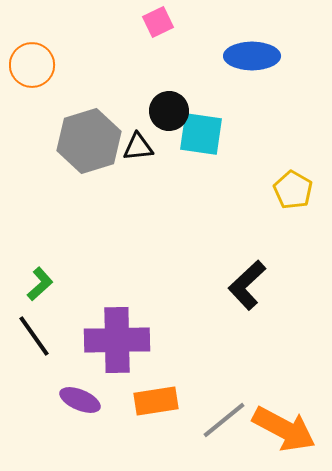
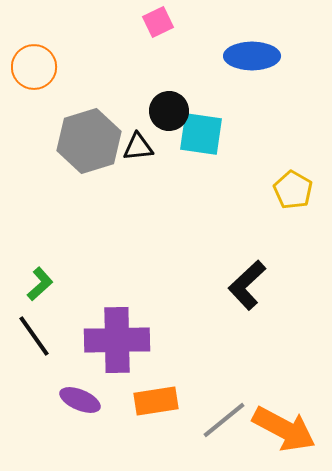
orange circle: moved 2 px right, 2 px down
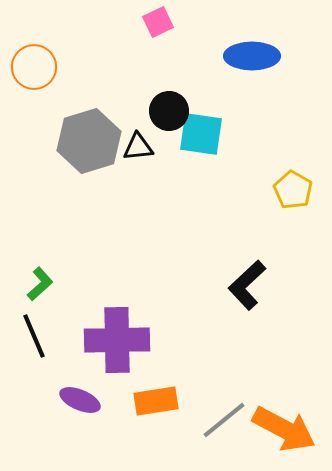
black line: rotated 12 degrees clockwise
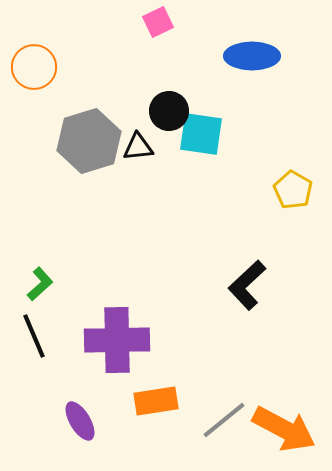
purple ellipse: moved 21 px down; rotated 36 degrees clockwise
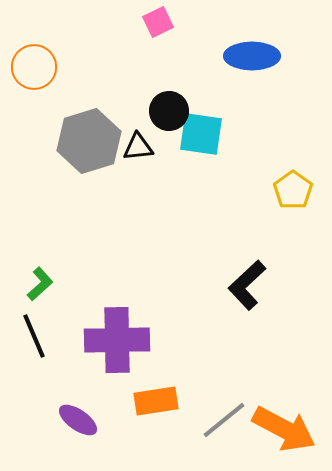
yellow pentagon: rotated 6 degrees clockwise
purple ellipse: moved 2 px left, 1 px up; rotated 24 degrees counterclockwise
